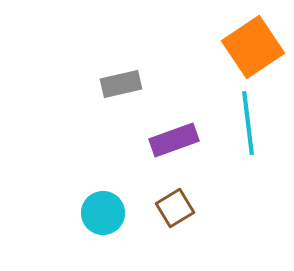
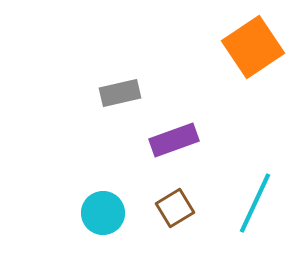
gray rectangle: moved 1 px left, 9 px down
cyan line: moved 7 px right, 80 px down; rotated 32 degrees clockwise
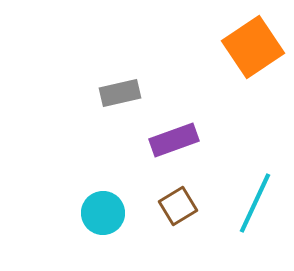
brown square: moved 3 px right, 2 px up
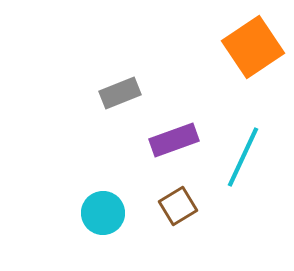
gray rectangle: rotated 9 degrees counterclockwise
cyan line: moved 12 px left, 46 px up
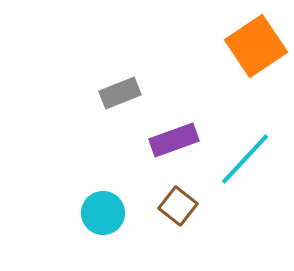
orange square: moved 3 px right, 1 px up
cyan line: moved 2 px right, 2 px down; rotated 18 degrees clockwise
brown square: rotated 21 degrees counterclockwise
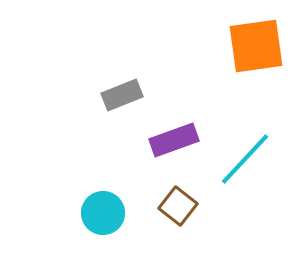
orange square: rotated 26 degrees clockwise
gray rectangle: moved 2 px right, 2 px down
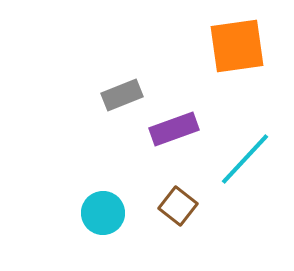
orange square: moved 19 px left
purple rectangle: moved 11 px up
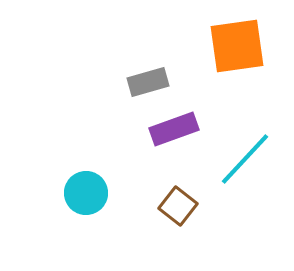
gray rectangle: moved 26 px right, 13 px up; rotated 6 degrees clockwise
cyan circle: moved 17 px left, 20 px up
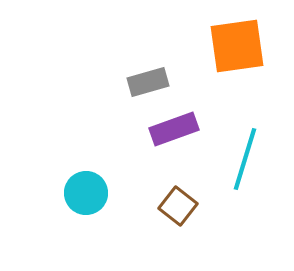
cyan line: rotated 26 degrees counterclockwise
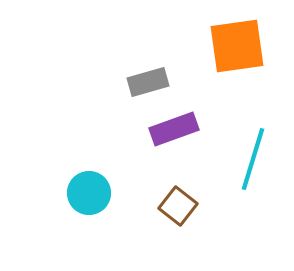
cyan line: moved 8 px right
cyan circle: moved 3 px right
